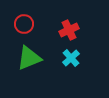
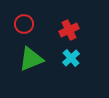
green triangle: moved 2 px right, 1 px down
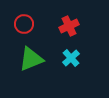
red cross: moved 4 px up
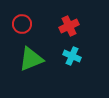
red circle: moved 2 px left
cyan cross: moved 1 px right, 2 px up; rotated 24 degrees counterclockwise
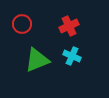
green triangle: moved 6 px right, 1 px down
